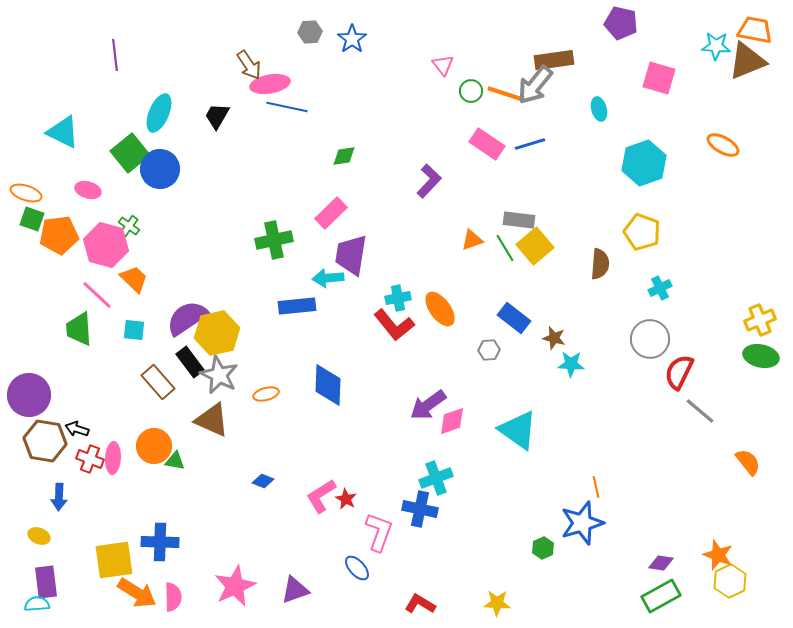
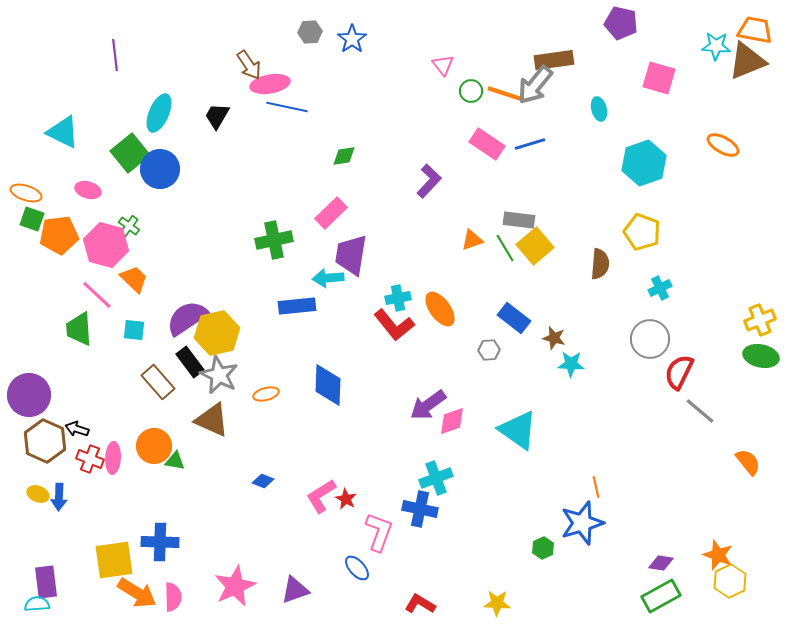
brown hexagon at (45, 441): rotated 15 degrees clockwise
yellow ellipse at (39, 536): moved 1 px left, 42 px up
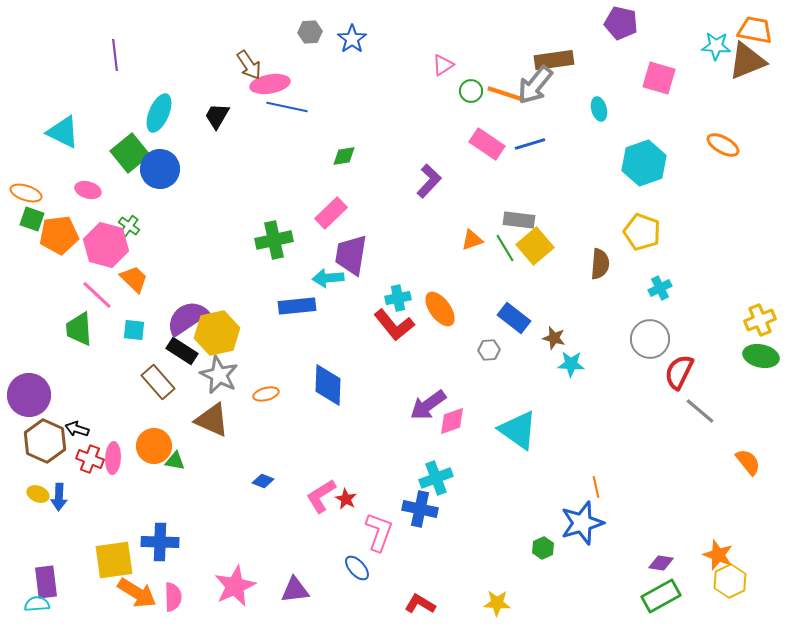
pink triangle at (443, 65): rotated 35 degrees clockwise
black rectangle at (190, 362): moved 8 px left, 11 px up; rotated 20 degrees counterclockwise
purple triangle at (295, 590): rotated 12 degrees clockwise
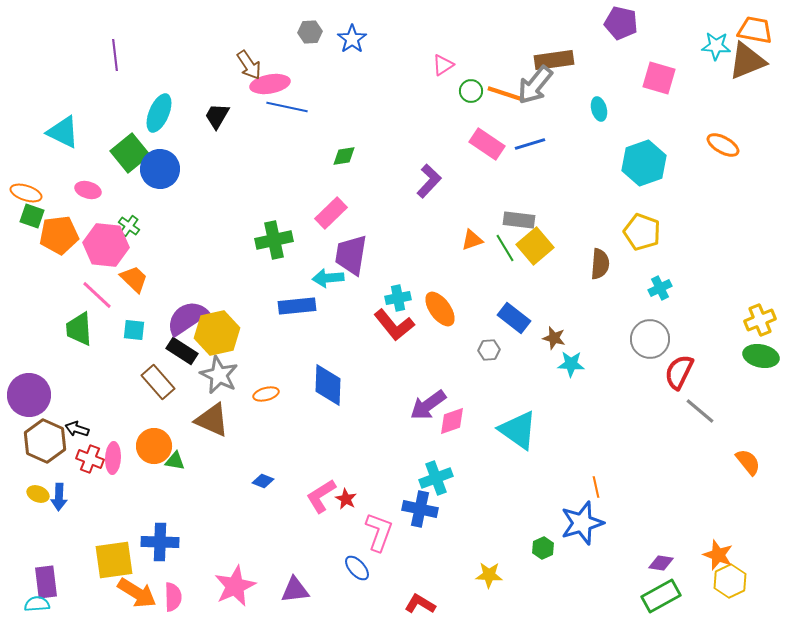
green square at (32, 219): moved 3 px up
pink hexagon at (106, 245): rotated 9 degrees counterclockwise
yellow star at (497, 603): moved 8 px left, 28 px up
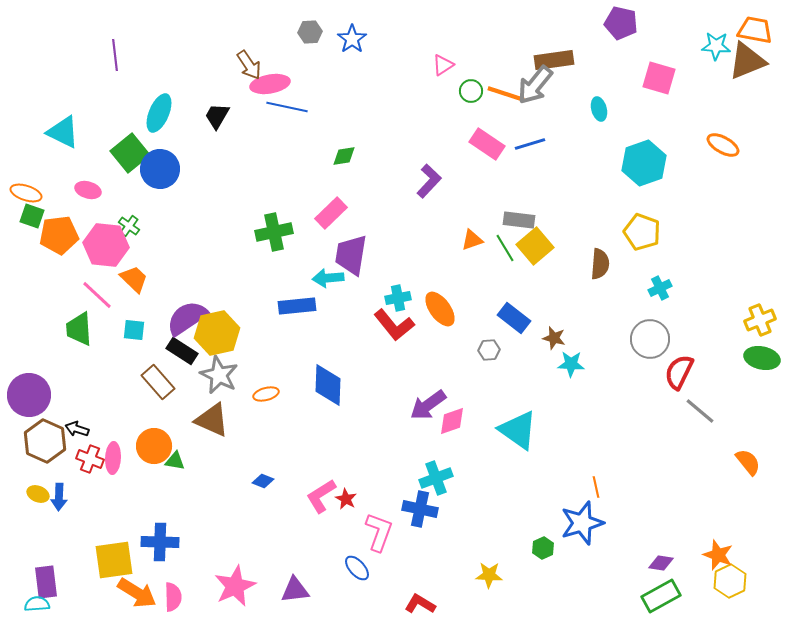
green cross at (274, 240): moved 8 px up
green ellipse at (761, 356): moved 1 px right, 2 px down
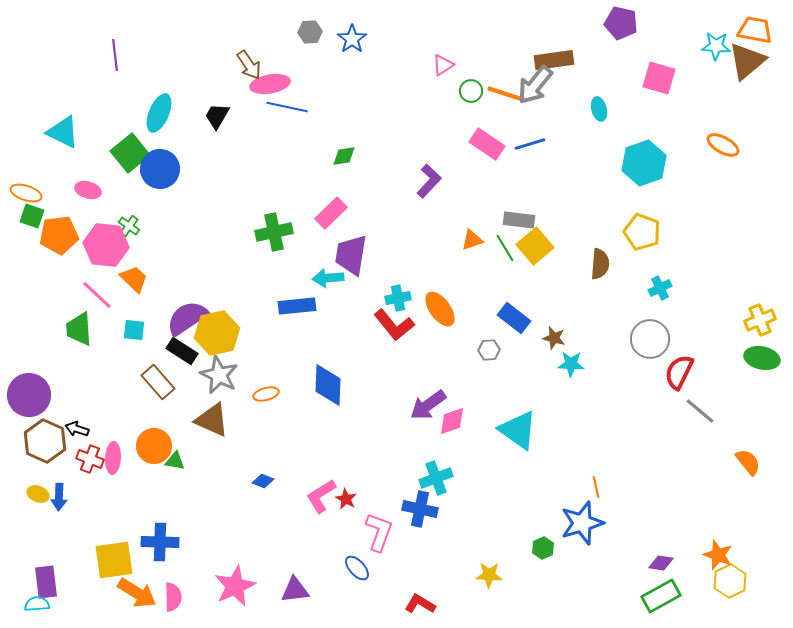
brown triangle at (747, 61): rotated 18 degrees counterclockwise
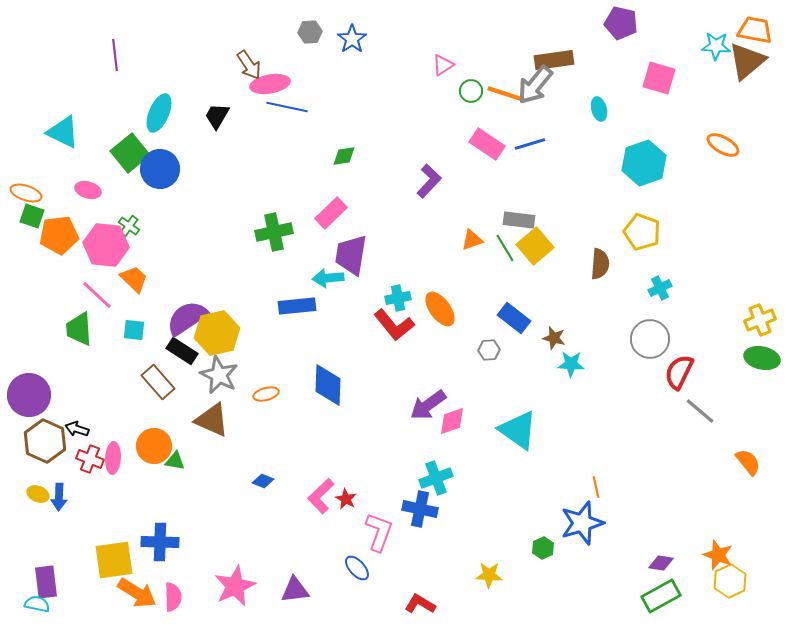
pink L-shape at (321, 496): rotated 12 degrees counterclockwise
cyan semicircle at (37, 604): rotated 15 degrees clockwise
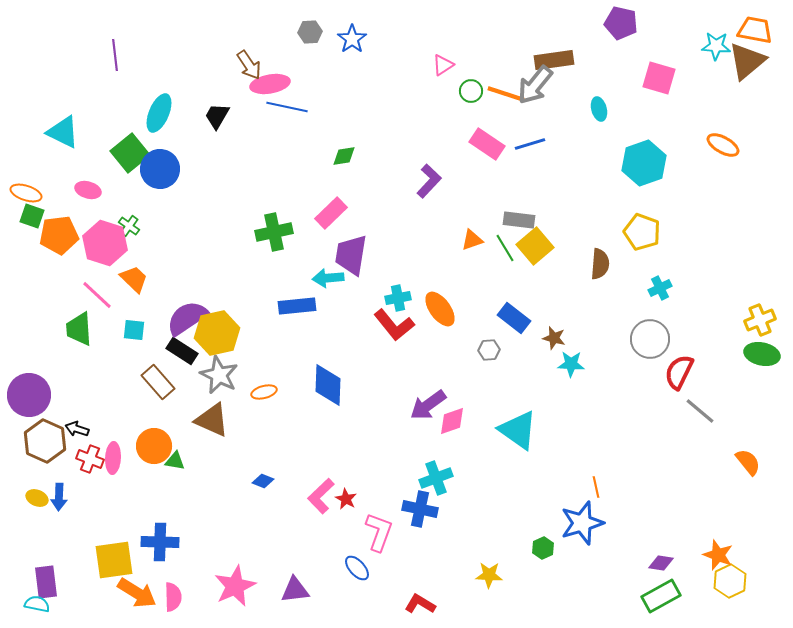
pink hexagon at (106, 245): moved 1 px left, 2 px up; rotated 12 degrees clockwise
green ellipse at (762, 358): moved 4 px up
orange ellipse at (266, 394): moved 2 px left, 2 px up
yellow ellipse at (38, 494): moved 1 px left, 4 px down
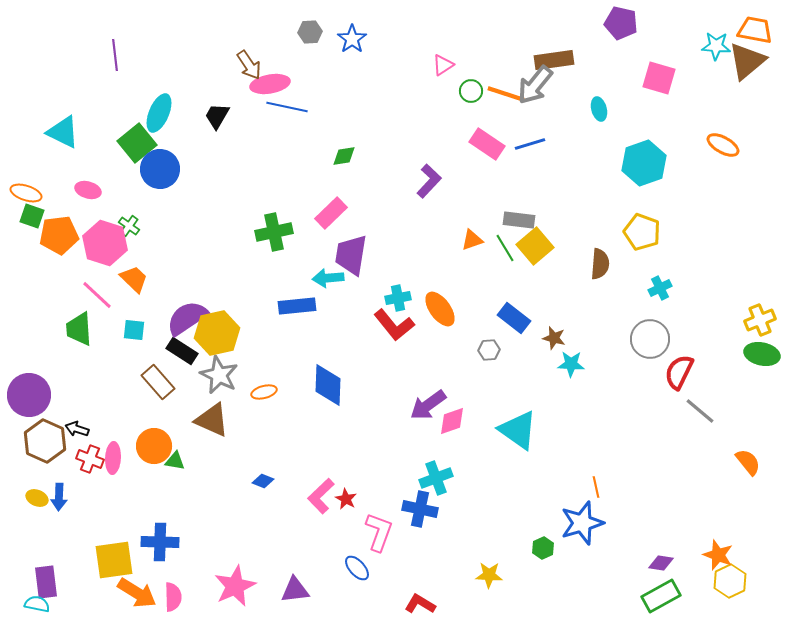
green square at (130, 153): moved 7 px right, 10 px up
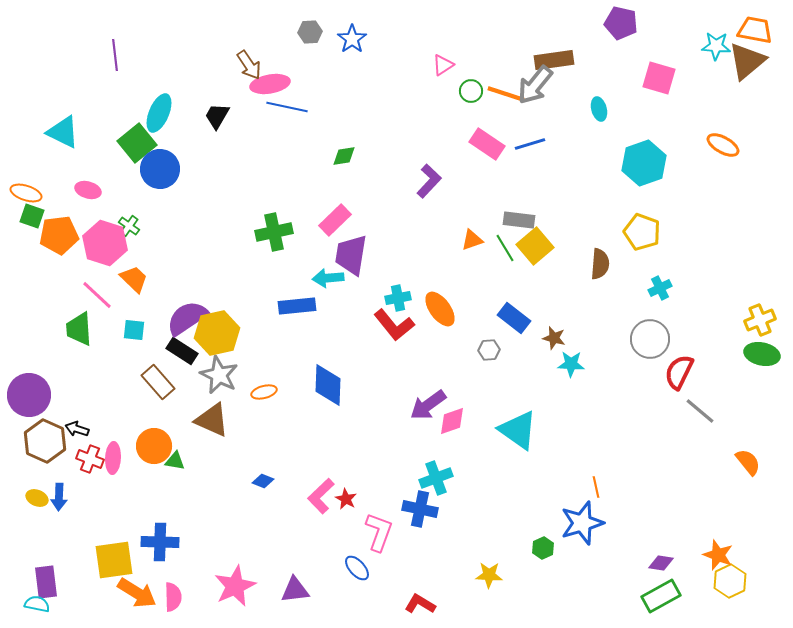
pink rectangle at (331, 213): moved 4 px right, 7 px down
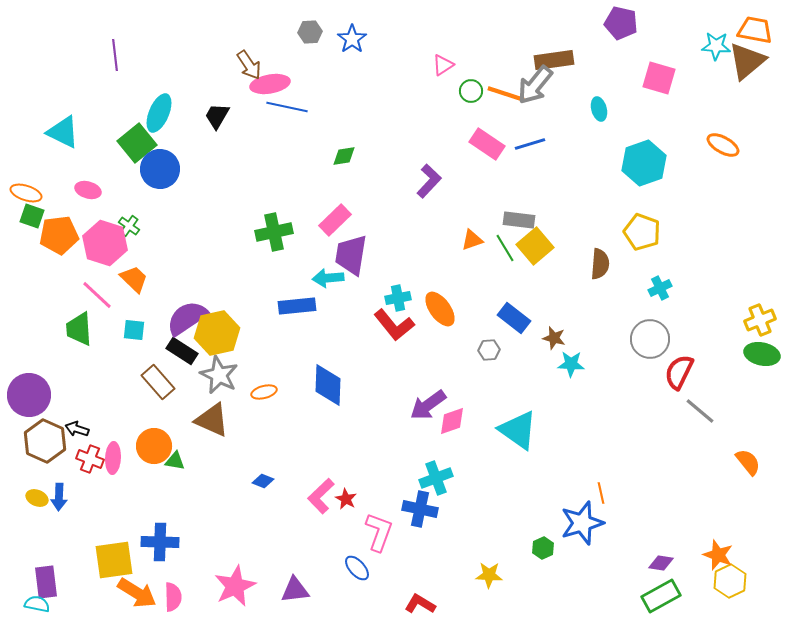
orange line at (596, 487): moved 5 px right, 6 px down
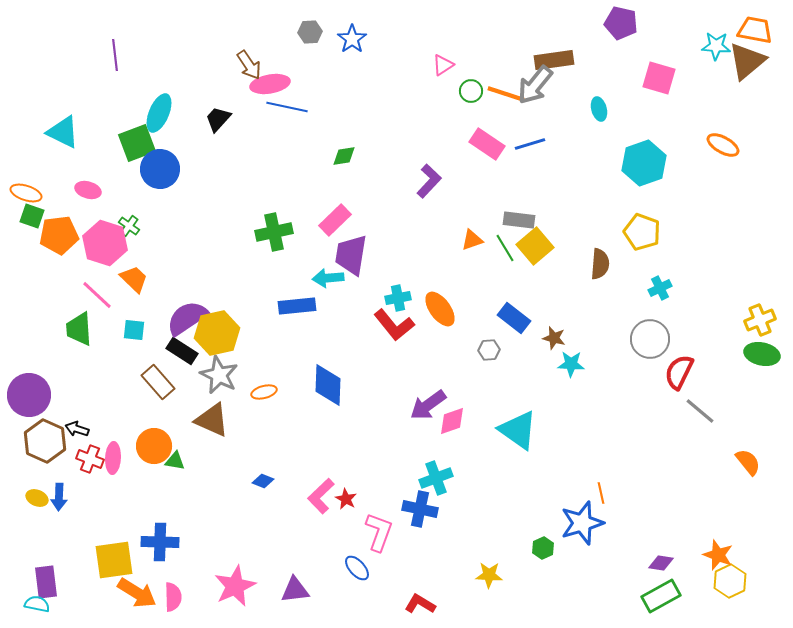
black trapezoid at (217, 116): moved 1 px right, 3 px down; rotated 12 degrees clockwise
green square at (137, 143): rotated 18 degrees clockwise
